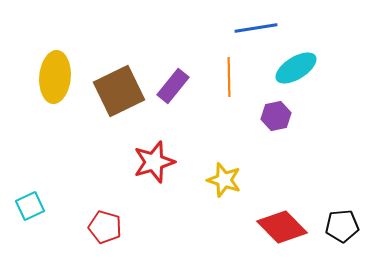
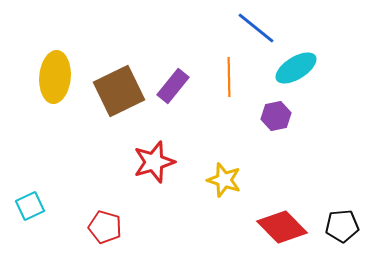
blue line: rotated 48 degrees clockwise
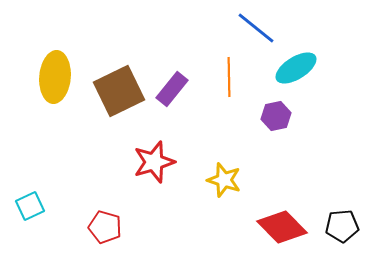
purple rectangle: moved 1 px left, 3 px down
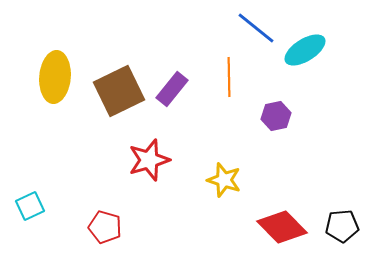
cyan ellipse: moved 9 px right, 18 px up
red star: moved 5 px left, 2 px up
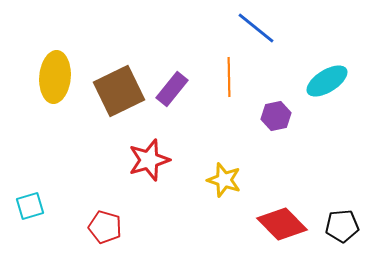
cyan ellipse: moved 22 px right, 31 px down
cyan square: rotated 8 degrees clockwise
red diamond: moved 3 px up
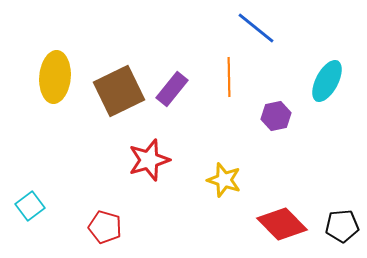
cyan ellipse: rotated 30 degrees counterclockwise
cyan square: rotated 20 degrees counterclockwise
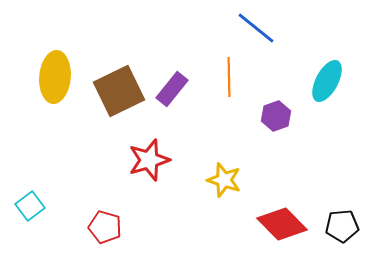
purple hexagon: rotated 8 degrees counterclockwise
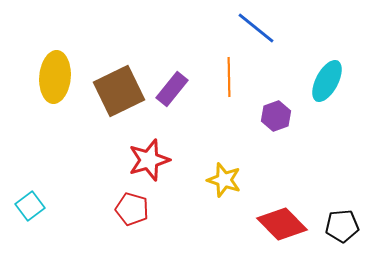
red pentagon: moved 27 px right, 18 px up
